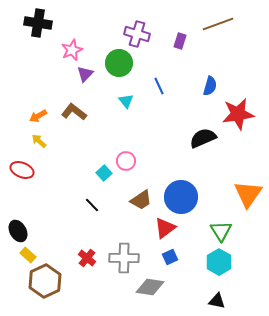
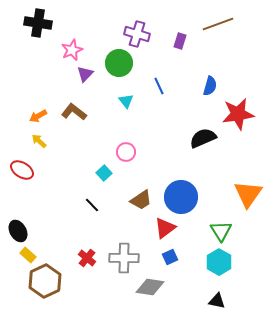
pink circle: moved 9 px up
red ellipse: rotated 10 degrees clockwise
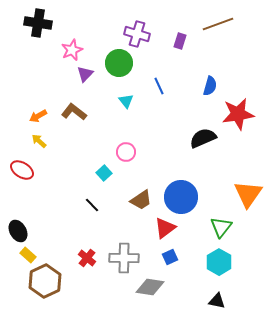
green triangle: moved 4 px up; rotated 10 degrees clockwise
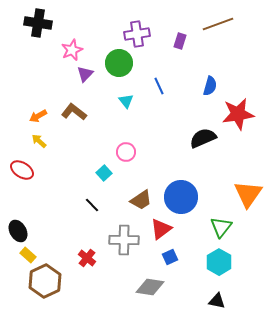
purple cross: rotated 25 degrees counterclockwise
red triangle: moved 4 px left, 1 px down
gray cross: moved 18 px up
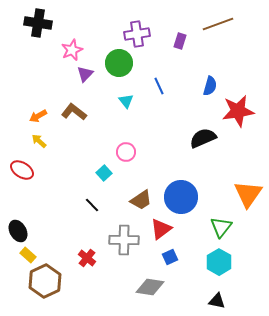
red star: moved 3 px up
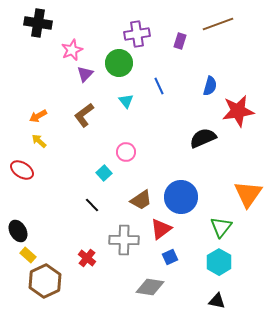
brown L-shape: moved 10 px right, 3 px down; rotated 75 degrees counterclockwise
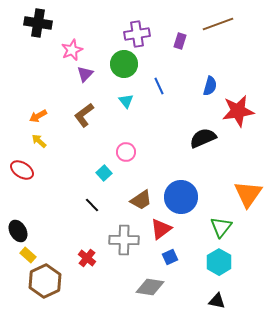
green circle: moved 5 px right, 1 px down
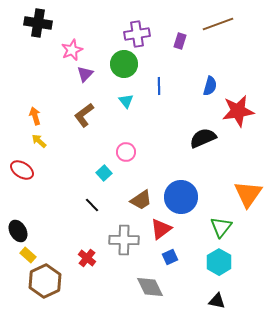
blue line: rotated 24 degrees clockwise
orange arrow: moved 3 px left; rotated 102 degrees clockwise
gray diamond: rotated 56 degrees clockwise
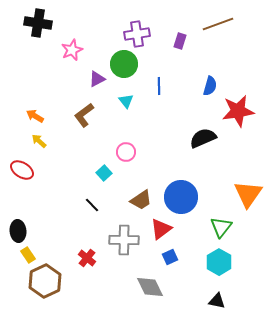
purple triangle: moved 12 px right, 5 px down; rotated 18 degrees clockwise
orange arrow: rotated 42 degrees counterclockwise
black ellipse: rotated 25 degrees clockwise
yellow rectangle: rotated 14 degrees clockwise
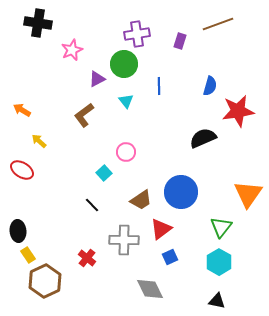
orange arrow: moved 13 px left, 6 px up
blue circle: moved 5 px up
gray diamond: moved 2 px down
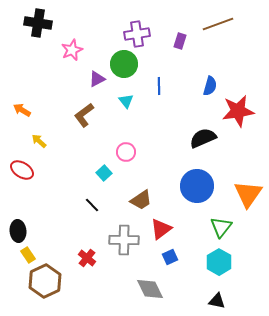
blue circle: moved 16 px right, 6 px up
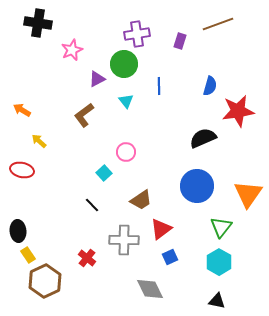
red ellipse: rotated 20 degrees counterclockwise
